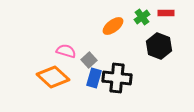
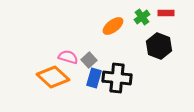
pink semicircle: moved 2 px right, 6 px down
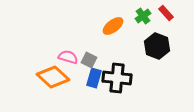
red rectangle: rotated 49 degrees clockwise
green cross: moved 1 px right, 1 px up
black hexagon: moved 2 px left
gray square: rotated 21 degrees counterclockwise
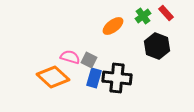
pink semicircle: moved 2 px right
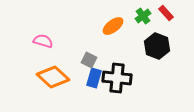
pink semicircle: moved 27 px left, 16 px up
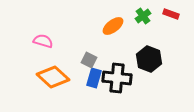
red rectangle: moved 5 px right, 1 px down; rotated 28 degrees counterclockwise
black hexagon: moved 8 px left, 13 px down
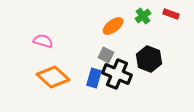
gray square: moved 17 px right, 5 px up
black cross: moved 4 px up; rotated 16 degrees clockwise
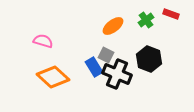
green cross: moved 3 px right, 4 px down
blue rectangle: moved 11 px up; rotated 48 degrees counterclockwise
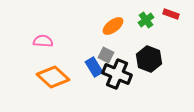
pink semicircle: rotated 12 degrees counterclockwise
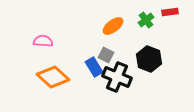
red rectangle: moved 1 px left, 2 px up; rotated 28 degrees counterclockwise
black cross: moved 3 px down
